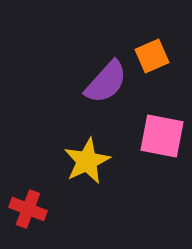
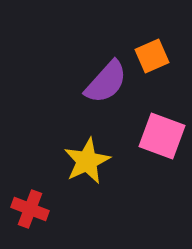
pink square: rotated 9 degrees clockwise
red cross: moved 2 px right
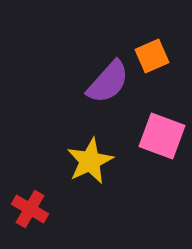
purple semicircle: moved 2 px right
yellow star: moved 3 px right
red cross: rotated 9 degrees clockwise
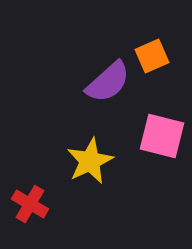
purple semicircle: rotated 6 degrees clockwise
pink square: rotated 6 degrees counterclockwise
red cross: moved 5 px up
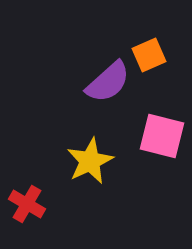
orange square: moved 3 px left, 1 px up
red cross: moved 3 px left
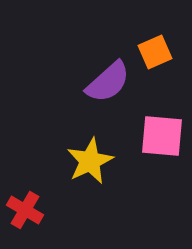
orange square: moved 6 px right, 3 px up
pink square: rotated 9 degrees counterclockwise
red cross: moved 2 px left, 6 px down
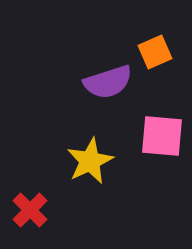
purple semicircle: rotated 24 degrees clockwise
red cross: moved 5 px right; rotated 15 degrees clockwise
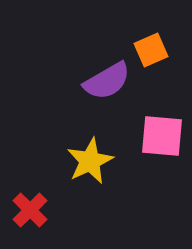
orange square: moved 4 px left, 2 px up
purple semicircle: moved 1 px left, 1 px up; rotated 12 degrees counterclockwise
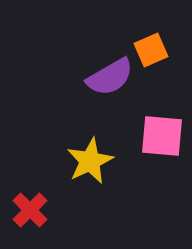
purple semicircle: moved 3 px right, 4 px up
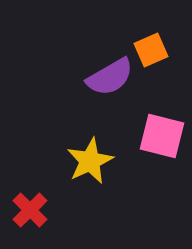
pink square: rotated 9 degrees clockwise
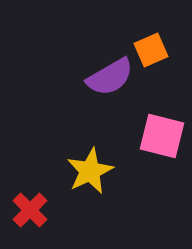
yellow star: moved 10 px down
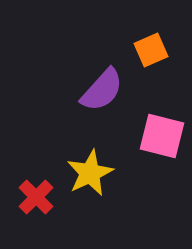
purple semicircle: moved 8 px left, 13 px down; rotated 18 degrees counterclockwise
yellow star: moved 2 px down
red cross: moved 6 px right, 13 px up
